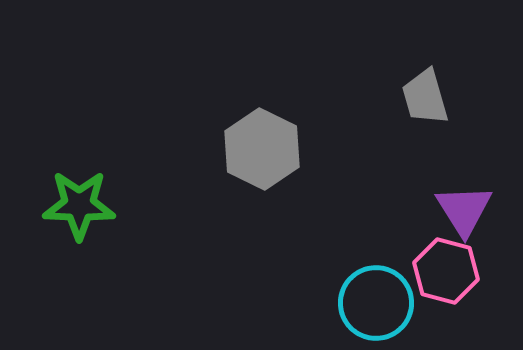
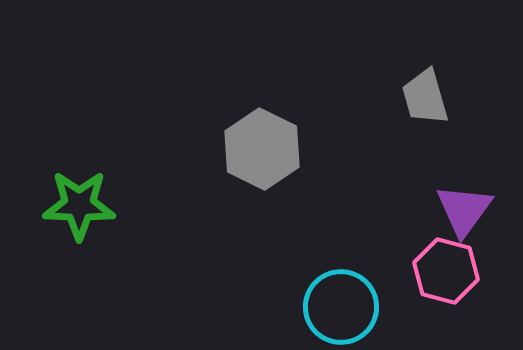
purple triangle: rotated 8 degrees clockwise
cyan circle: moved 35 px left, 4 px down
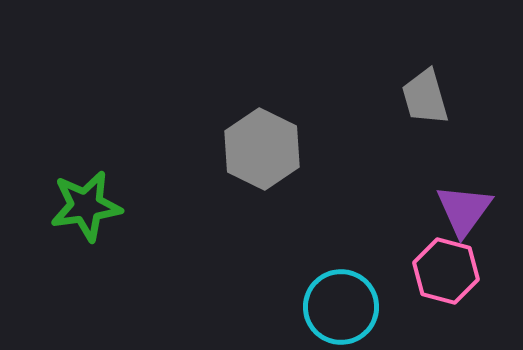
green star: moved 7 px right, 1 px down; rotated 10 degrees counterclockwise
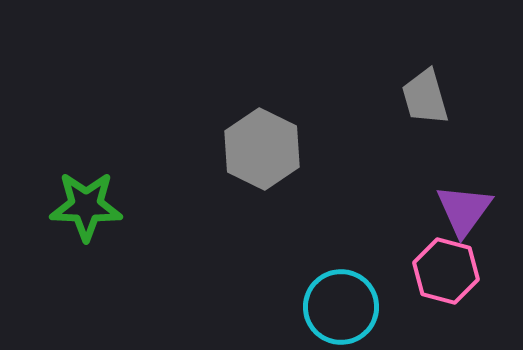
green star: rotated 10 degrees clockwise
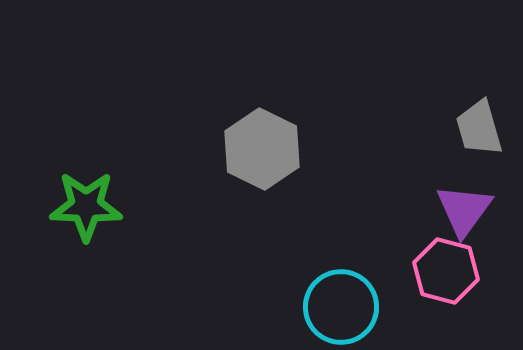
gray trapezoid: moved 54 px right, 31 px down
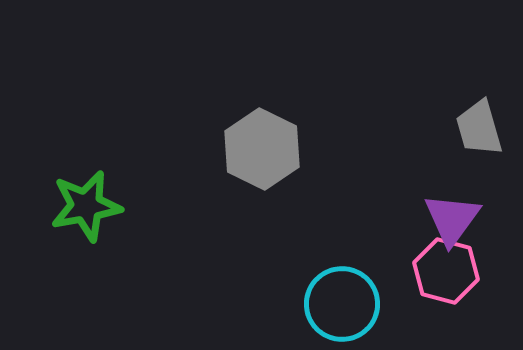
green star: rotated 12 degrees counterclockwise
purple triangle: moved 12 px left, 9 px down
cyan circle: moved 1 px right, 3 px up
